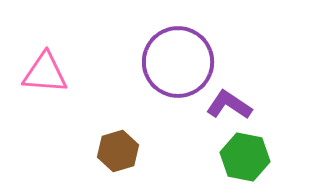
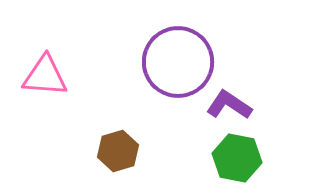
pink triangle: moved 3 px down
green hexagon: moved 8 px left, 1 px down
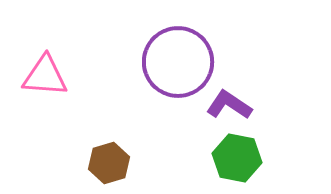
brown hexagon: moved 9 px left, 12 px down
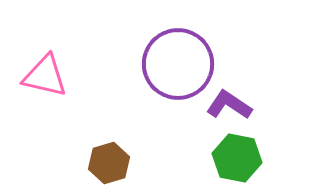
purple circle: moved 2 px down
pink triangle: rotated 9 degrees clockwise
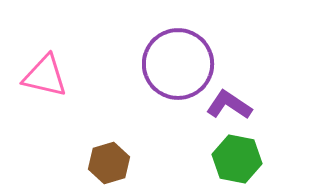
green hexagon: moved 1 px down
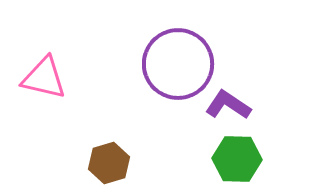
pink triangle: moved 1 px left, 2 px down
purple L-shape: moved 1 px left
green hexagon: rotated 9 degrees counterclockwise
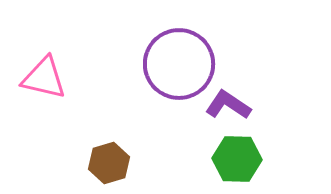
purple circle: moved 1 px right
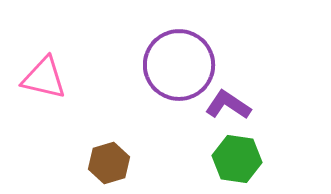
purple circle: moved 1 px down
green hexagon: rotated 6 degrees clockwise
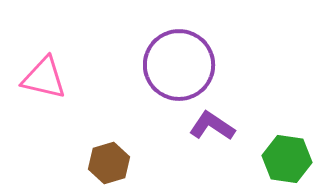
purple L-shape: moved 16 px left, 21 px down
green hexagon: moved 50 px right
